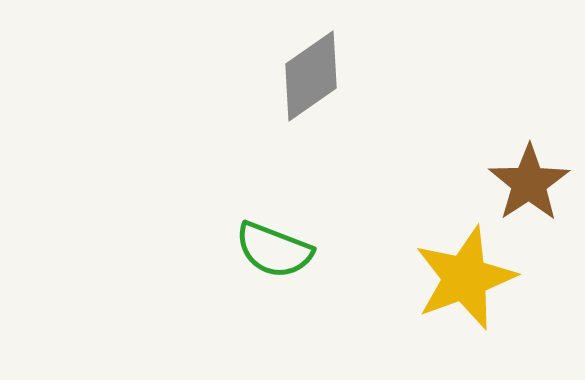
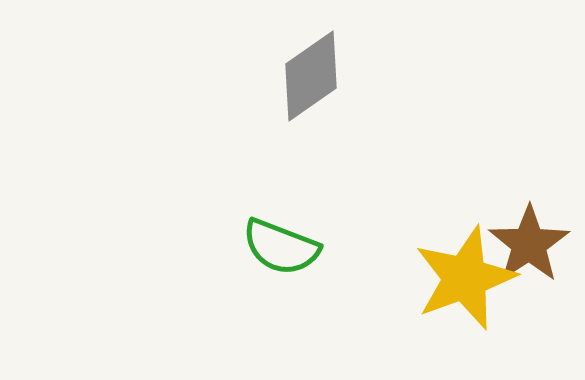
brown star: moved 61 px down
green semicircle: moved 7 px right, 3 px up
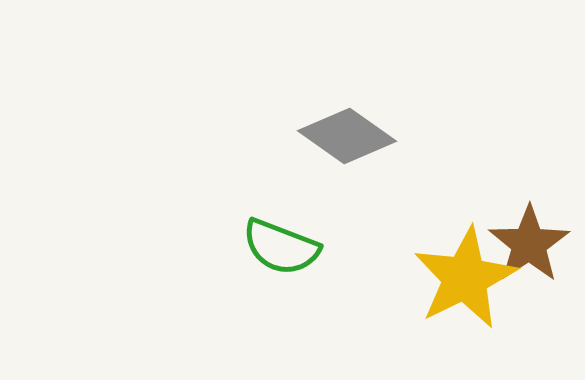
gray diamond: moved 36 px right, 60 px down; rotated 70 degrees clockwise
yellow star: rotated 6 degrees counterclockwise
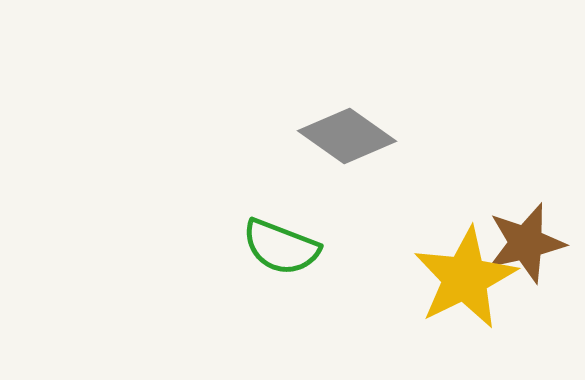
brown star: moved 3 px left, 1 px up; rotated 20 degrees clockwise
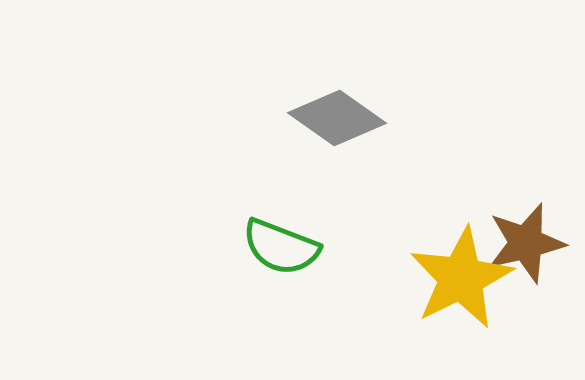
gray diamond: moved 10 px left, 18 px up
yellow star: moved 4 px left
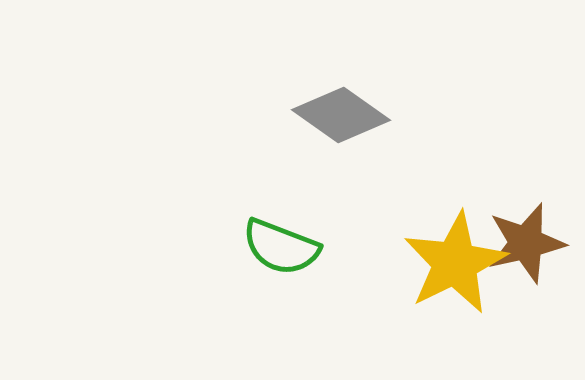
gray diamond: moved 4 px right, 3 px up
yellow star: moved 6 px left, 15 px up
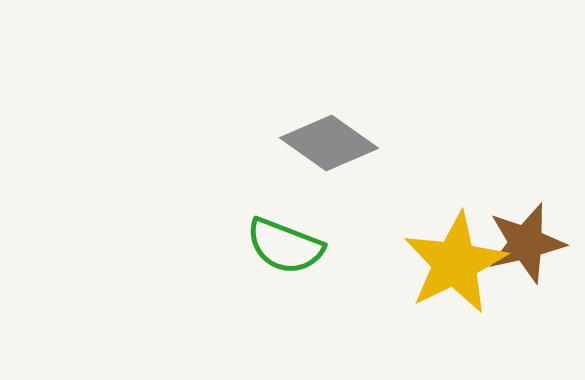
gray diamond: moved 12 px left, 28 px down
green semicircle: moved 4 px right, 1 px up
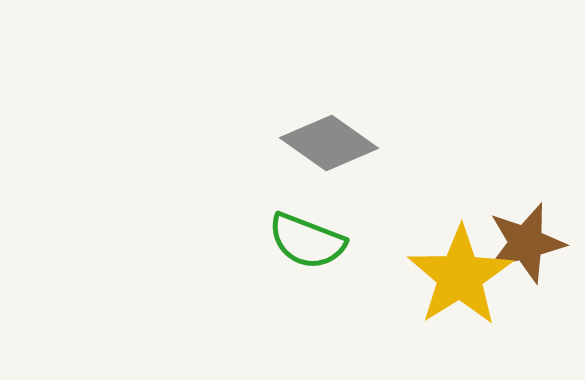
green semicircle: moved 22 px right, 5 px up
yellow star: moved 5 px right, 13 px down; rotated 6 degrees counterclockwise
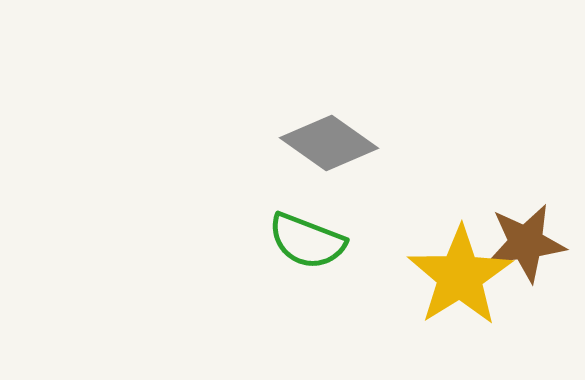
brown star: rotated 6 degrees clockwise
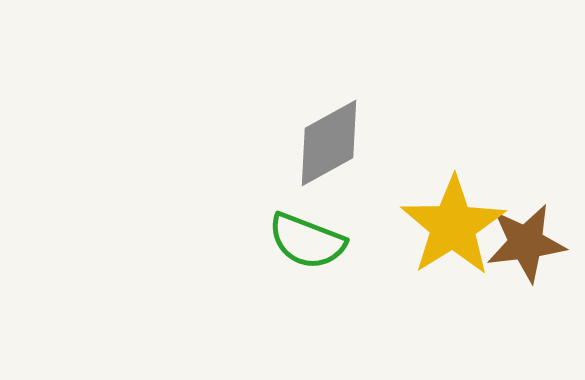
gray diamond: rotated 64 degrees counterclockwise
yellow star: moved 7 px left, 50 px up
